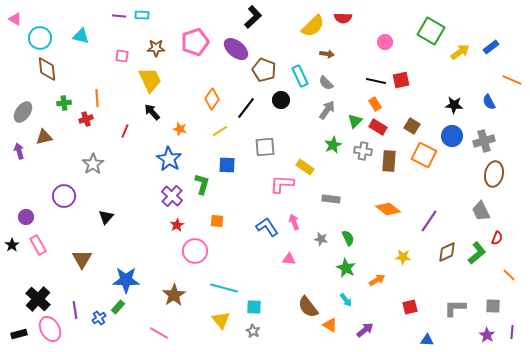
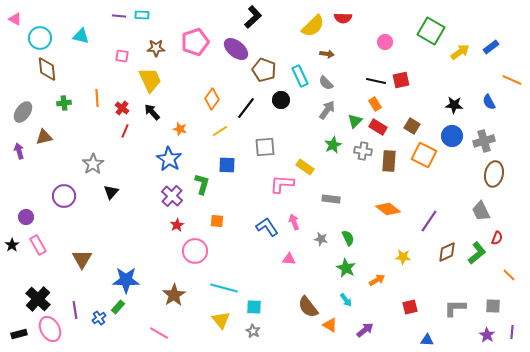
red cross at (86, 119): moved 36 px right, 11 px up; rotated 32 degrees counterclockwise
black triangle at (106, 217): moved 5 px right, 25 px up
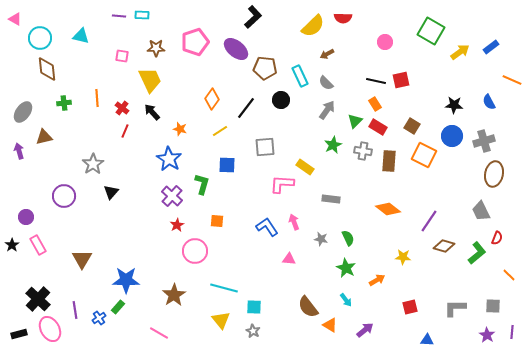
brown arrow at (327, 54): rotated 144 degrees clockwise
brown pentagon at (264, 70): moved 1 px right, 2 px up; rotated 15 degrees counterclockwise
brown diamond at (447, 252): moved 3 px left, 6 px up; rotated 40 degrees clockwise
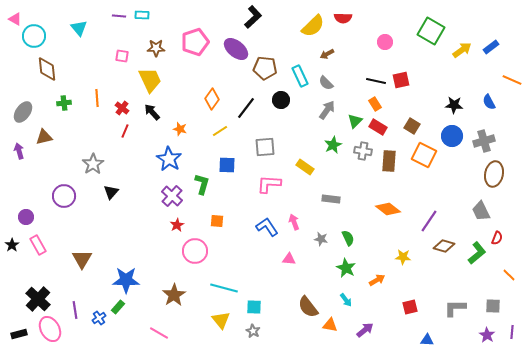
cyan triangle at (81, 36): moved 2 px left, 8 px up; rotated 36 degrees clockwise
cyan circle at (40, 38): moved 6 px left, 2 px up
yellow arrow at (460, 52): moved 2 px right, 2 px up
pink L-shape at (282, 184): moved 13 px left
orange triangle at (330, 325): rotated 21 degrees counterclockwise
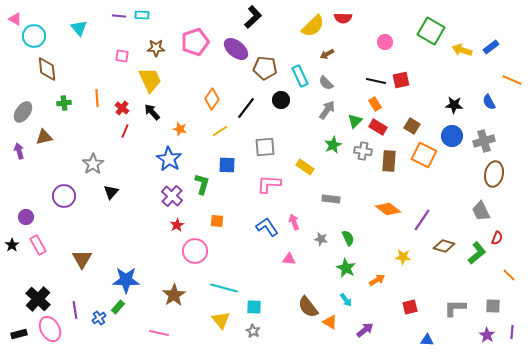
yellow arrow at (462, 50): rotated 126 degrees counterclockwise
purple line at (429, 221): moved 7 px left, 1 px up
orange triangle at (330, 325): moved 3 px up; rotated 21 degrees clockwise
pink line at (159, 333): rotated 18 degrees counterclockwise
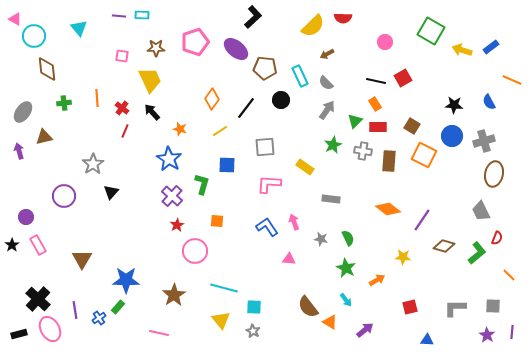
red square at (401, 80): moved 2 px right, 2 px up; rotated 18 degrees counterclockwise
red rectangle at (378, 127): rotated 30 degrees counterclockwise
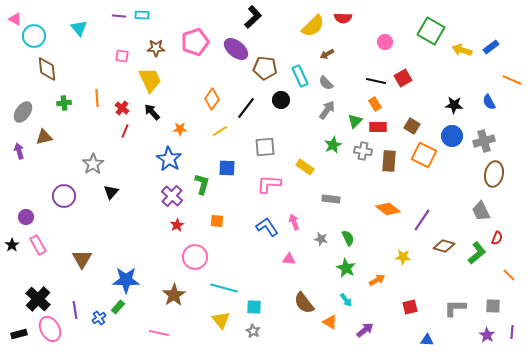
orange star at (180, 129): rotated 16 degrees counterclockwise
blue square at (227, 165): moved 3 px down
pink circle at (195, 251): moved 6 px down
brown semicircle at (308, 307): moved 4 px left, 4 px up
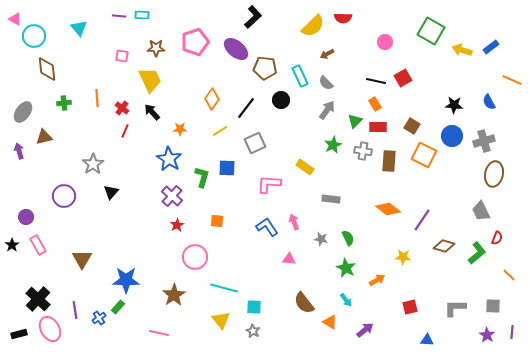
gray square at (265, 147): moved 10 px left, 4 px up; rotated 20 degrees counterclockwise
green L-shape at (202, 184): moved 7 px up
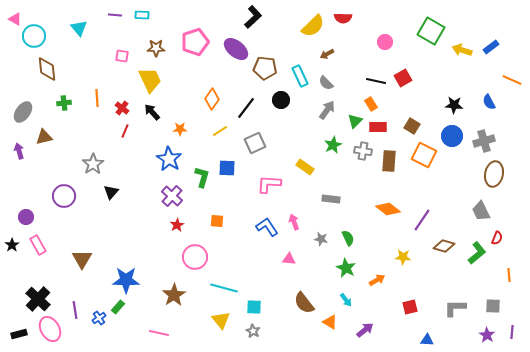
purple line at (119, 16): moved 4 px left, 1 px up
orange rectangle at (375, 104): moved 4 px left
orange line at (509, 275): rotated 40 degrees clockwise
